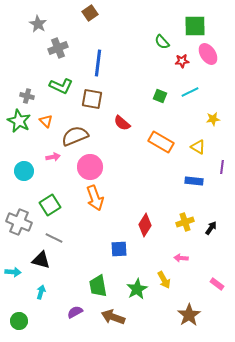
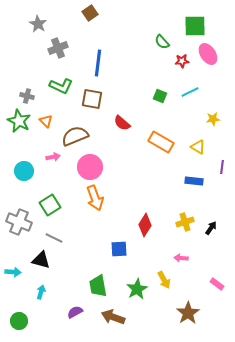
brown star at (189, 315): moved 1 px left, 2 px up
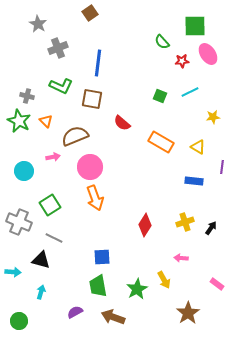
yellow star at (213, 119): moved 2 px up
blue square at (119, 249): moved 17 px left, 8 px down
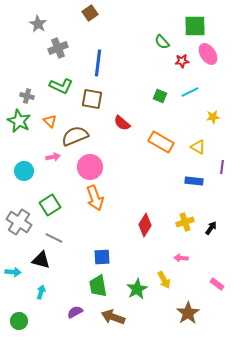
orange triangle at (46, 121): moved 4 px right
gray cross at (19, 222): rotated 10 degrees clockwise
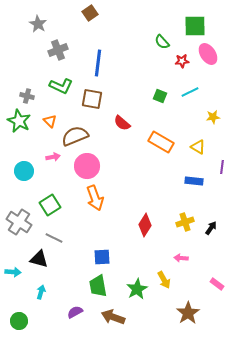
gray cross at (58, 48): moved 2 px down
pink circle at (90, 167): moved 3 px left, 1 px up
black triangle at (41, 260): moved 2 px left, 1 px up
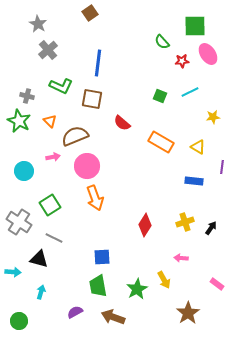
gray cross at (58, 50): moved 10 px left; rotated 18 degrees counterclockwise
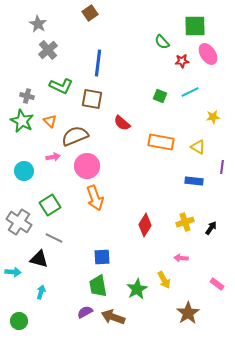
green star at (19, 121): moved 3 px right
orange rectangle at (161, 142): rotated 20 degrees counterclockwise
purple semicircle at (75, 312): moved 10 px right
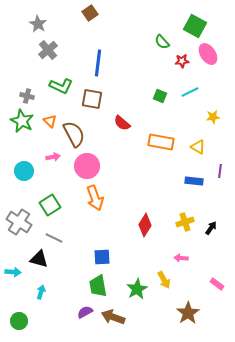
green square at (195, 26): rotated 30 degrees clockwise
brown semicircle at (75, 136): moved 1 px left, 2 px up; rotated 84 degrees clockwise
purple line at (222, 167): moved 2 px left, 4 px down
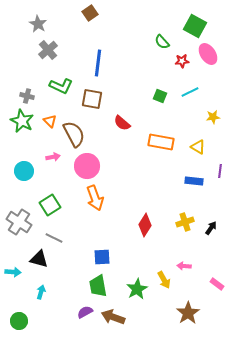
pink arrow at (181, 258): moved 3 px right, 8 px down
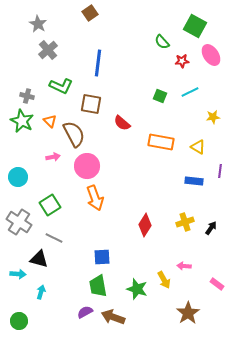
pink ellipse at (208, 54): moved 3 px right, 1 px down
brown square at (92, 99): moved 1 px left, 5 px down
cyan circle at (24, 171): moved 6 px left, 6 px down
cyan arrow at (13, 272): moved 5 px right, 2 px down
green star at (137, 289): rotated 25 degrees counterclockwise
